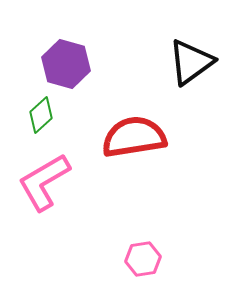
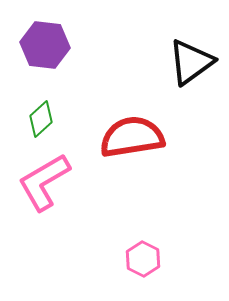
purple hexagon: moved 21 px left, 19 px up; rotated 9 degrees counterclockwise
green diamond: moved 4 px down
red semicircle: moved 2 px left
pink hexagon: rotated 24 degrees counterclockwise
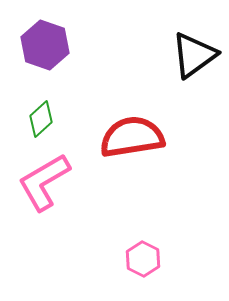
purple hexagon: rotated 12 degrees clockwise
black triangle: moved 3 px right, 7 px up
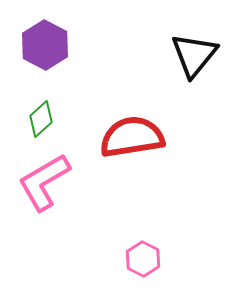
purple hexagon: rotated 9 degrees clockwise
black triangle: rotated 15 degrees counterclockwise
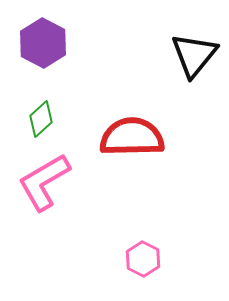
purple hexagon: moved 2 px left, 2 px up
red semicircle: rotated 8 degrees clockwise
